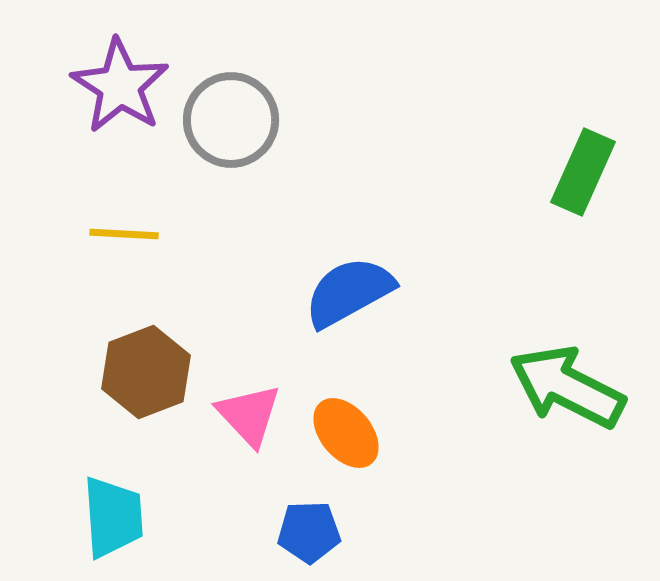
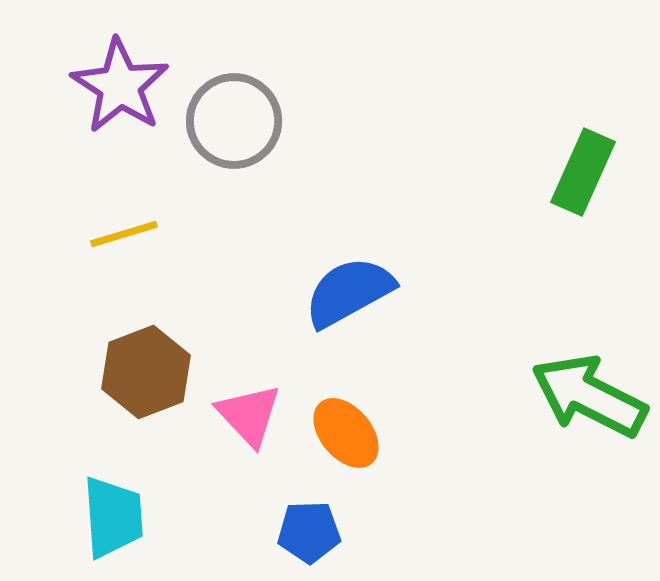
gray circle: moved 3 px right, 1 px down
yellow line: rotated 20 degrees counterclockwise
green arrow: moved 22 px right, 9 px down
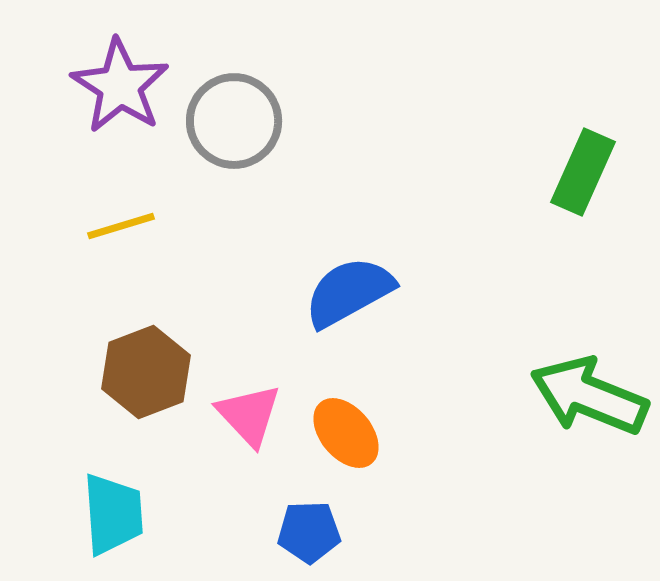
yellow line: moved 3 px left, 8 px up
green arrow: rotated 5 degrees counterclockwise
cyan trapezoid: moved 3 px up
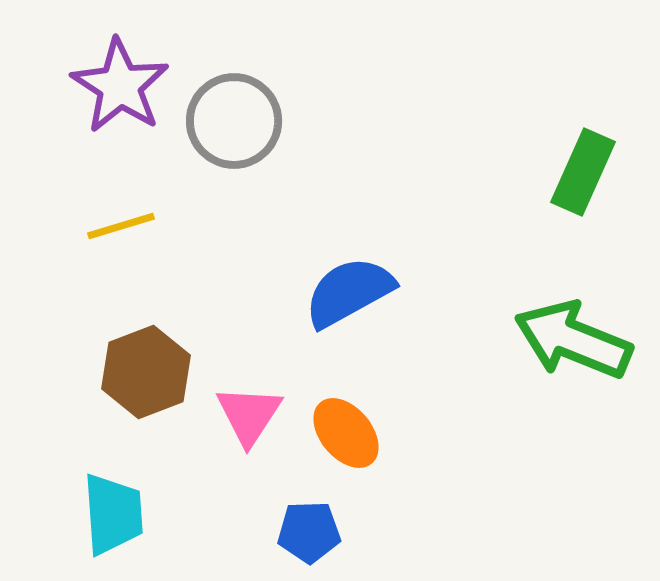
green arrow: moved 16 px left, 56 px up
pink triangle: rotated 16 degrees clockwise
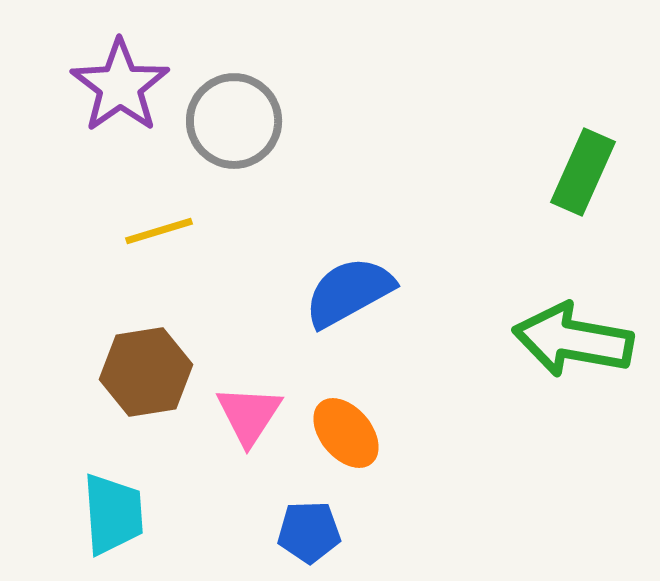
purple star: rotated 4 degrees clockwise
yellow line: moved 38 px right, 5 px down
green arrow: rotated 12 degrees counterclockwise
brown hexagon: rotated 12 degrees clockwise
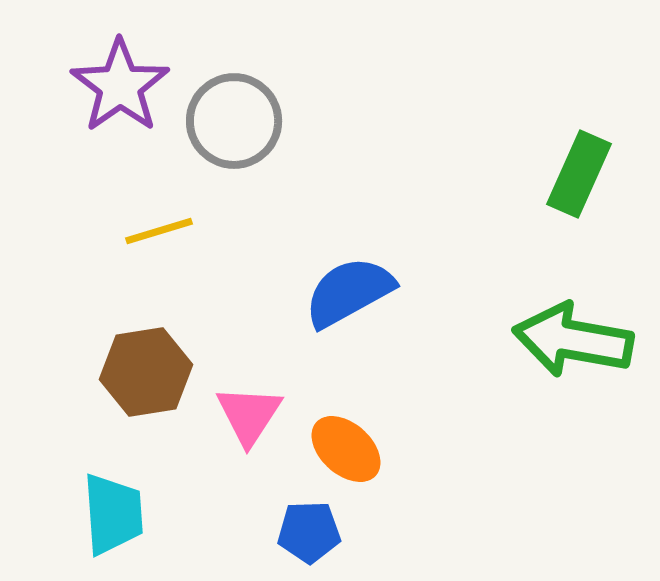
green rectangle: moved 4 px left, 2 px down
orange ellipse: moved 16 px down; rotated 8 degrees counterclockwise
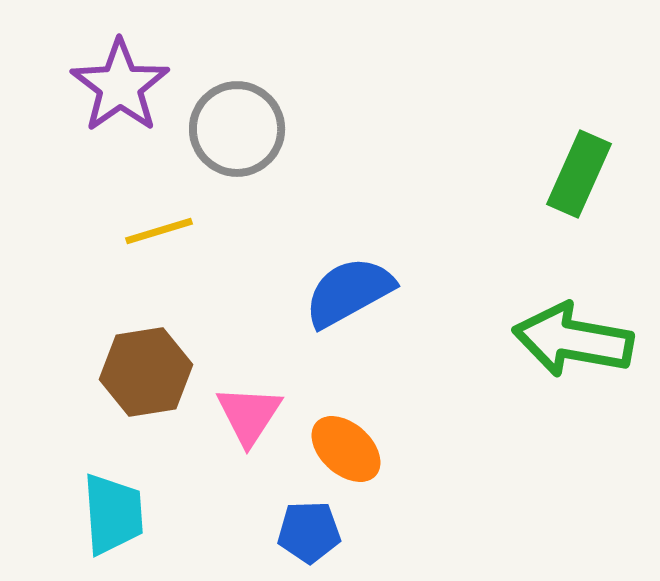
gray circle: moved 3 px right, 8 px down
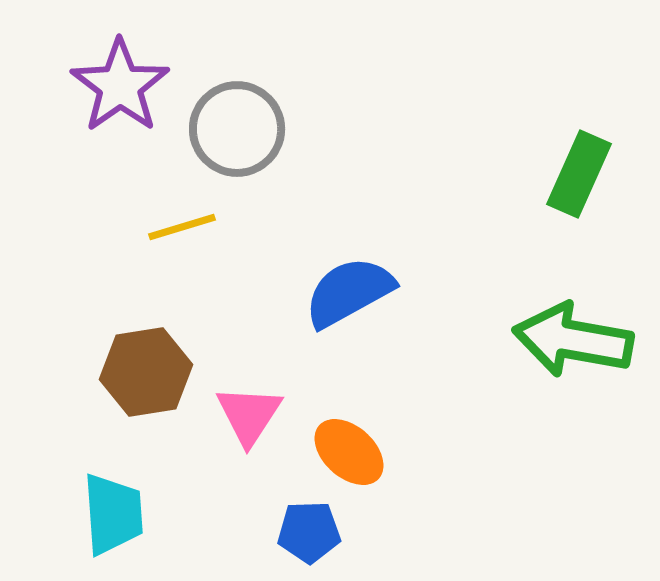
yellow line: moved 23 px right, 4 px up
orange ellipse: moved 3 px right, 3 px down
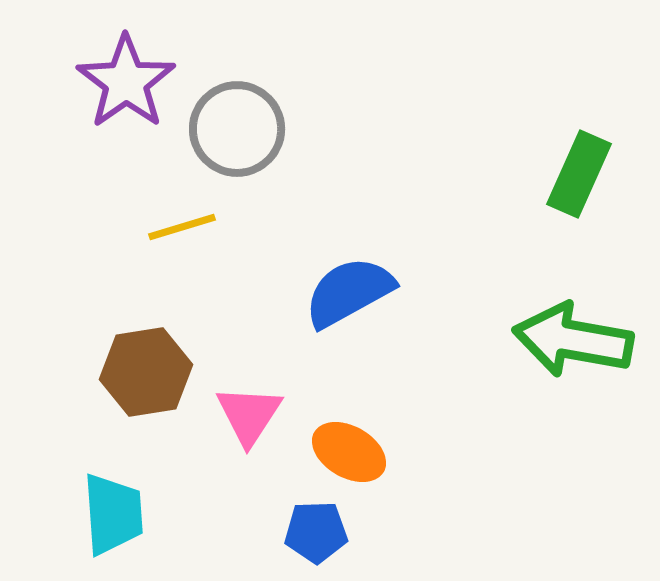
purple star: moved 6 px right, 4 px up
orange ellipse: rotated 12 degrees counterclockwise
blue pentagon: moved 7 px right
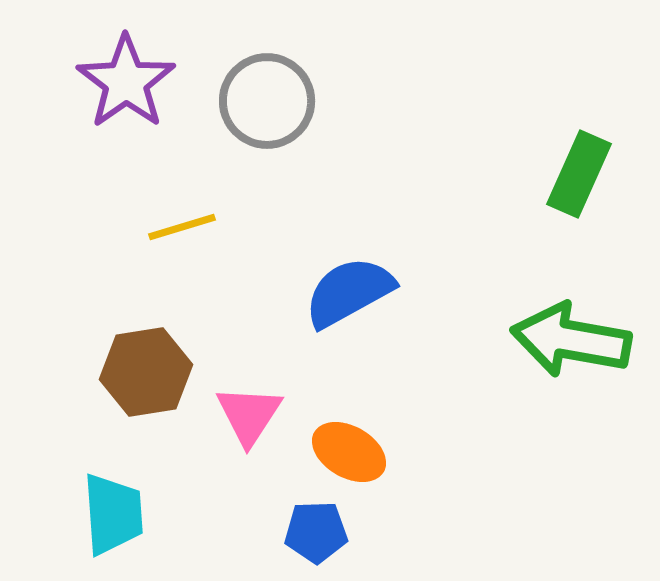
gray circle: moved 30 px right, 28 px up
green arrow: moved 2 px left
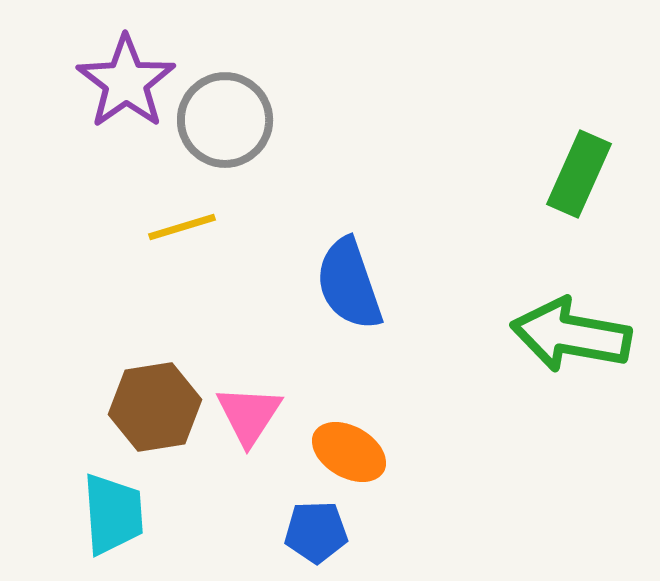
gray circle: moved 42 px left, 19 px down
blue semicircle: moved 8 px up; rotated 80 degrees counterclockwise
green arrow: moved 5 px up
brown hexagon: moved 9 px right, 35 px down
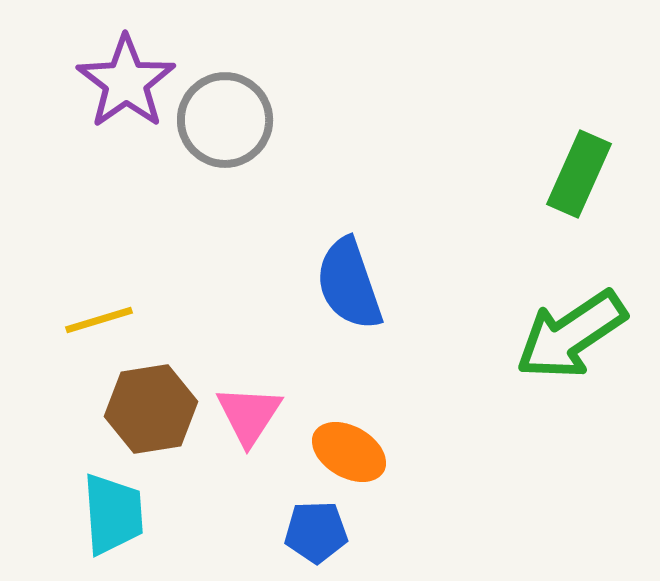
yellow line: moved 83 px left, 93 px down
green arrow: rotated 44 degrees counterclockwise
brown hexagon: moved 4 px left, 2 px down
